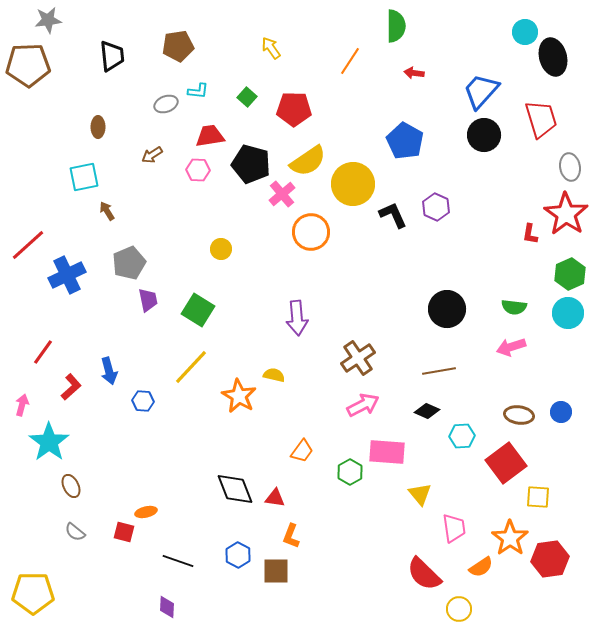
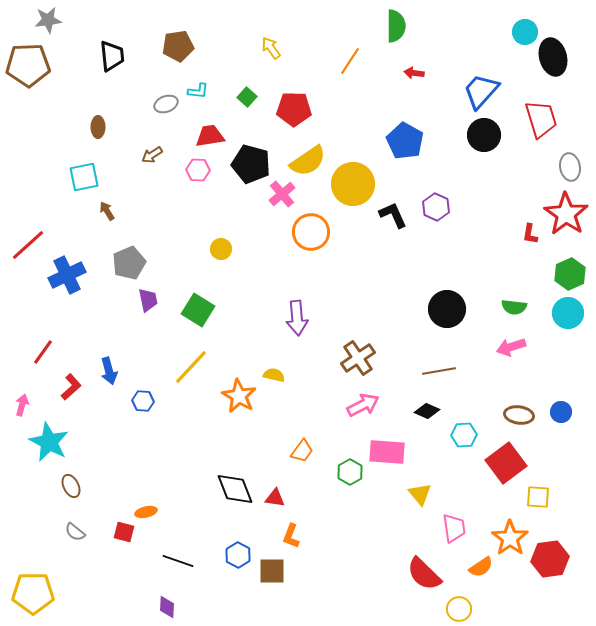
cyan hexagon at (462, 436): moved 2 px right, 1 px up
cyan star at (49, 442): rotated 9 degrees counterclockwise
brown square at (276, 571): moved 4 px left
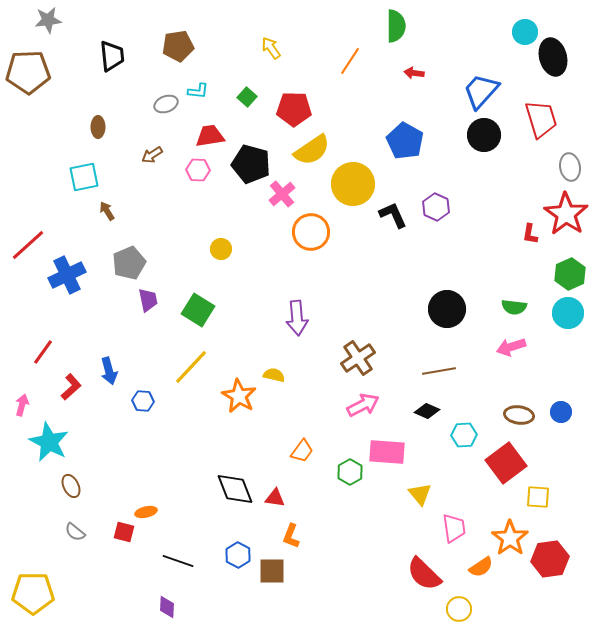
brown pentagon at (28, 65): moved 7 px down
yellow semicircle at (308, 161): moved 4 px right, 11 px up
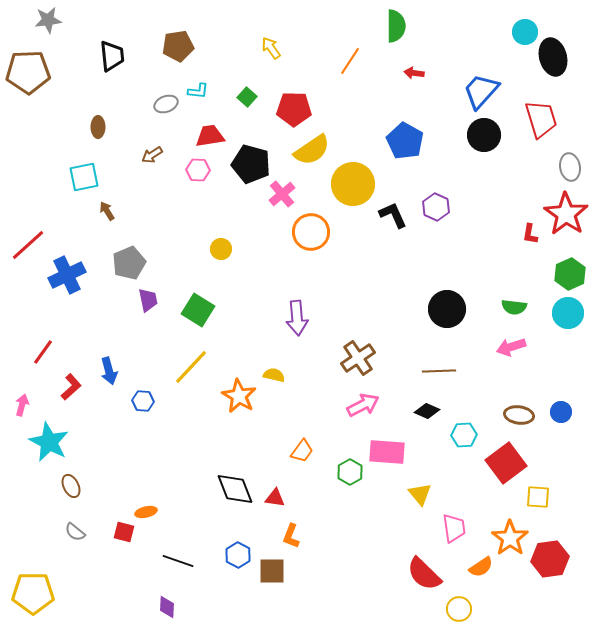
brown line at (439, 371): rotated 8 degrees clockwise
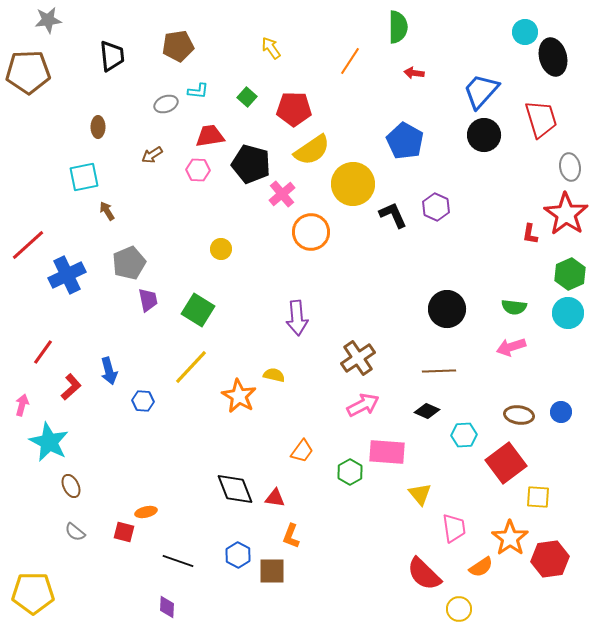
green semicircle at (396, 26): moved 2 px right, 1 px down
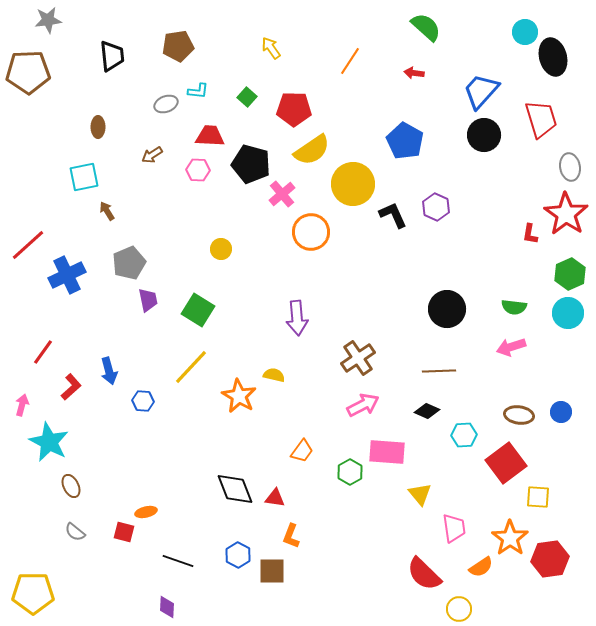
green semicircle at (398, 27): moved 28 px right; rotated 48 degrees counterclockwise
red trapezoid at (210, 136): rotated 12 degrees clockwise
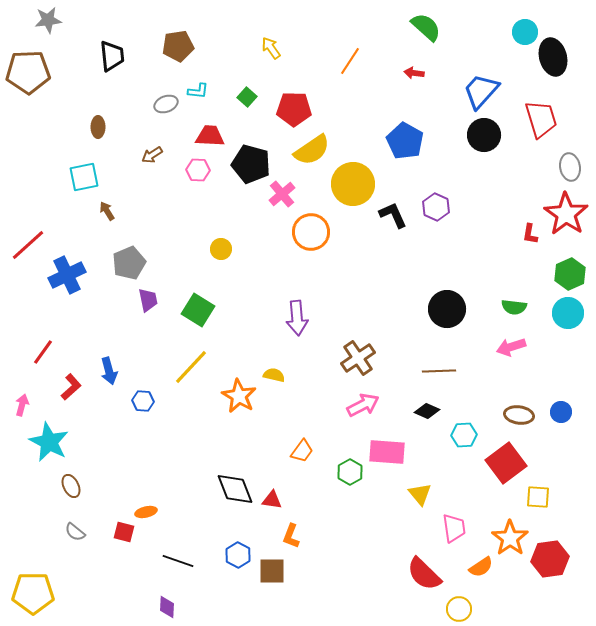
red triangle at (275, 498): moved 3 px left, 2 px down
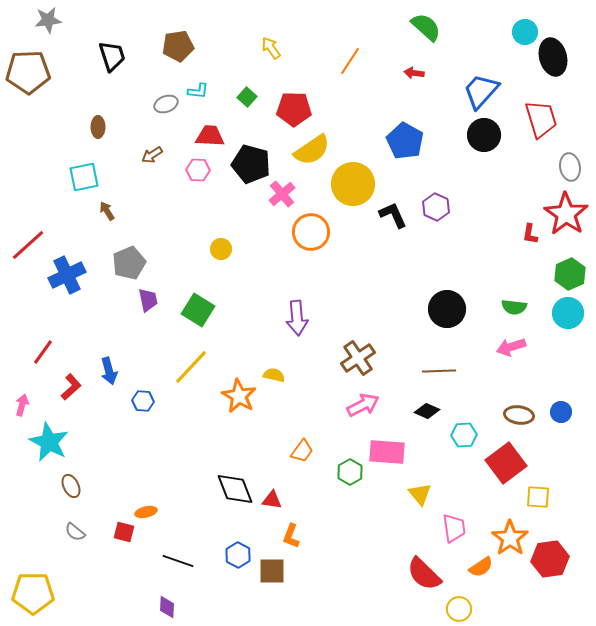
black trapezoid at (112, 56): rotated 12 degrees counterclockwise
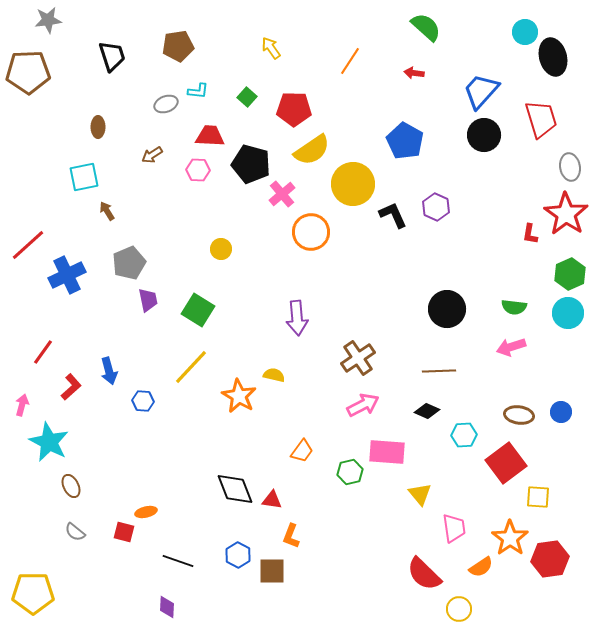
green hexagon at (350, 472): rotated 15 degrees clockwise
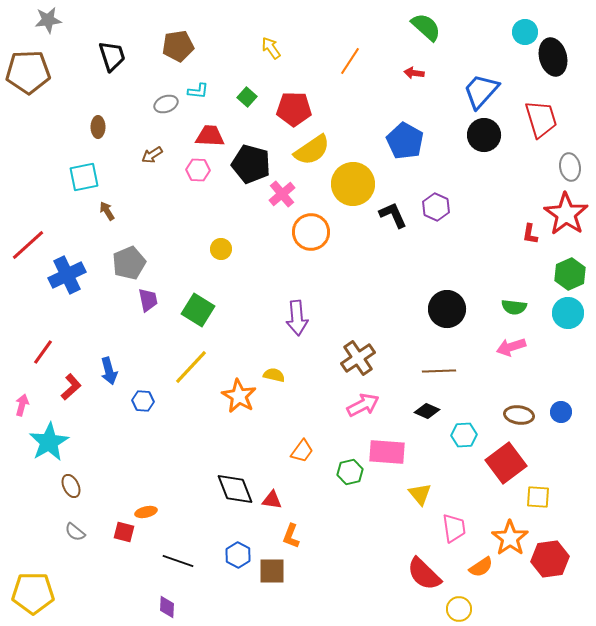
cyan star at (49, 442): rotated 15 degrees clockwise
